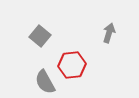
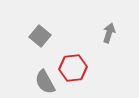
red hexagon: moved 1 px right, 3 px down
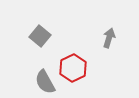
gray arrow: moved 5 px down
red hexagon: rotated 20 degrees counterclockwise
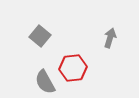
gray arrow: moved 1 px right
red hexagon: rotated 20 degrees clockwise
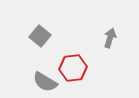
gray semicircle: rotated 30 degrees counterclockwise
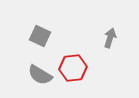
gray square: rotated 15 degrees counterclockwise
gray semicircle: moved 5 px left, 7 px up
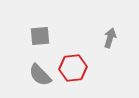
gray square: rotated 30 degrees counterclockwise
gray semicircle: rotated 15 degrees clockwise
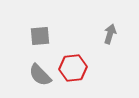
gray arrow: moved 4 px up
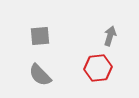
gray arrow: moved 2 px down
red hexagon: moved 25 px right
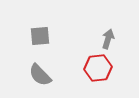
gray arrow: moved 2 px left, 3 px down
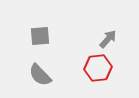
gray arrow: rotated 24 degrees clockwise
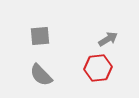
gray arrow: rotated 18 degrees clockwise
gray semicircle: moved 1 px right
